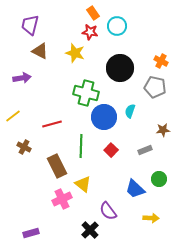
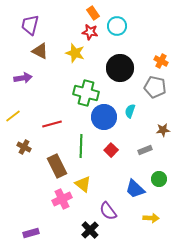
purple arrow: moved 1 px right
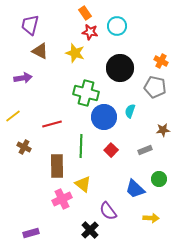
orange rectangle: moved 8 px left
brown rectangle: rotated 25 degrees clockwise
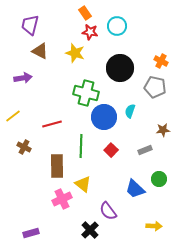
yellow arrow: moved 3 px right, 8 px down
